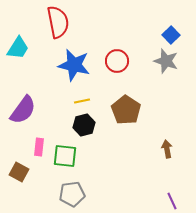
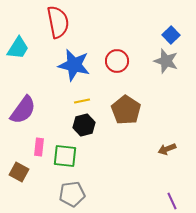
brown arrow: rotated 102 degrees counterclockwise
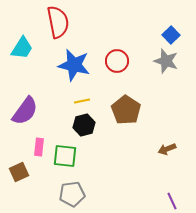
cyan trapezoid: moved 4 px right
purple semicircle: moved 2 px right, 1 px down
brown square: rotated 36 degrees clockwise
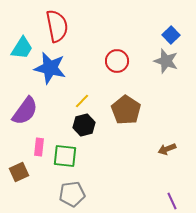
red semicircle: moved 1 px left, 4 px down
blue star: moved 24 px left, 3 px down
yellow line: rotated 35 degrees counterclockwise
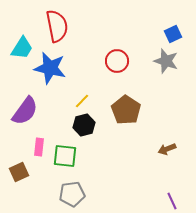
blue square: moved 2 px right, 1 px up; rotated 18 degrees clockwise
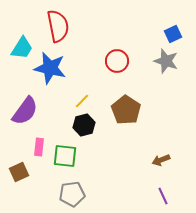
red semicircle: moved 1 px right
brown arrow: moved 6 px left, 11 px down
purple line: moved 9 px left, 5 px up
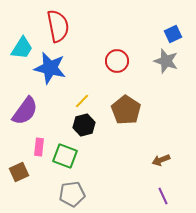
green square: rotated 15 degrees clockwise
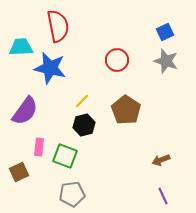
blue square: moved 8 px left, 2 px up
cyan trapezoid: moved 1 px left, 1 px up; rotated 125 degrees counterclockwise
red circle: moved 1 px up
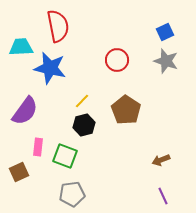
pink rectangle: moved 1 px left
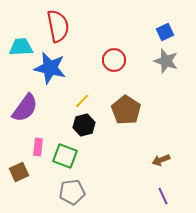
red circle: moved 3 px left
purple semicircle: moved 3 px up
gray pentagon: moved 2 px up
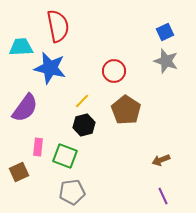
red circle: moved 11 px down
